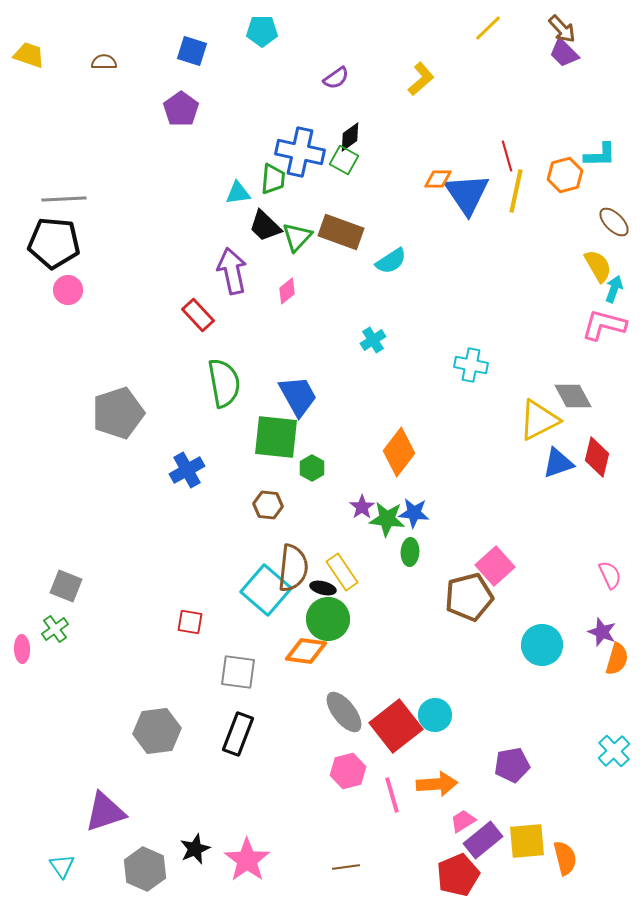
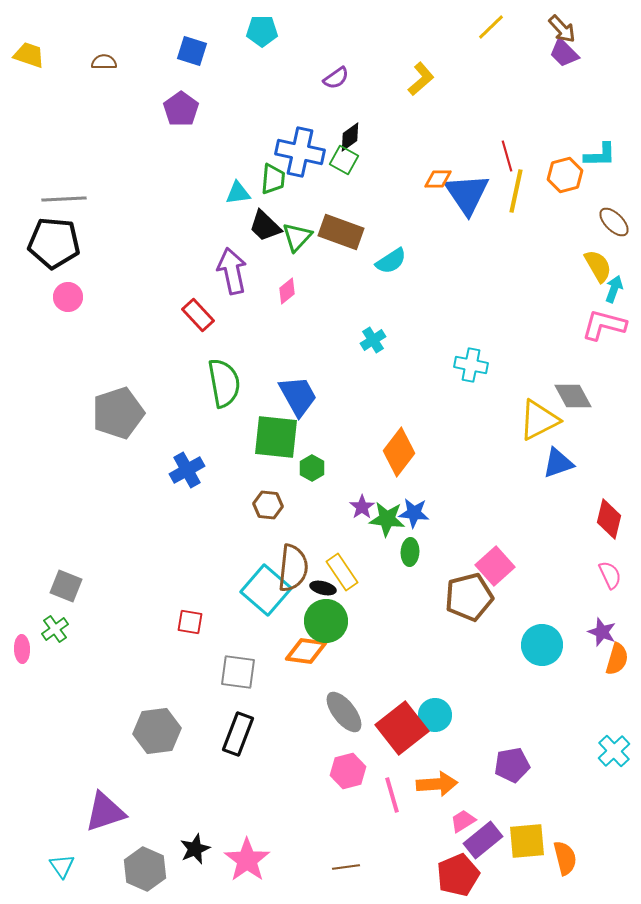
yellow line at (488, 28): moved 3 px right, 1 px up
pink circle at (68, 290): moved 7 px down
red diamond at (597, 457): moved 12 px right, 62 px down
green circle at (328, 619): moved 2 px left, 2 px down
red square at (396, 726): moved 6 px right, 2 px down
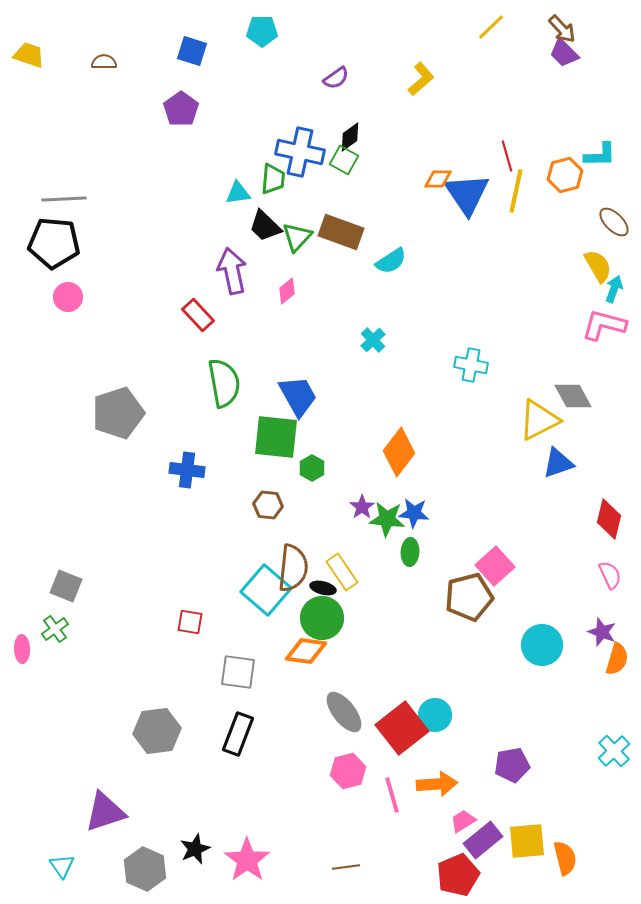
cyan cross at (373, 340): rotated 10 degrees counterclockwise
blue cross at (187, 470): rotated 36 degrees clockwise
green circle at (326, 621): moved 4 px left, 3 px up
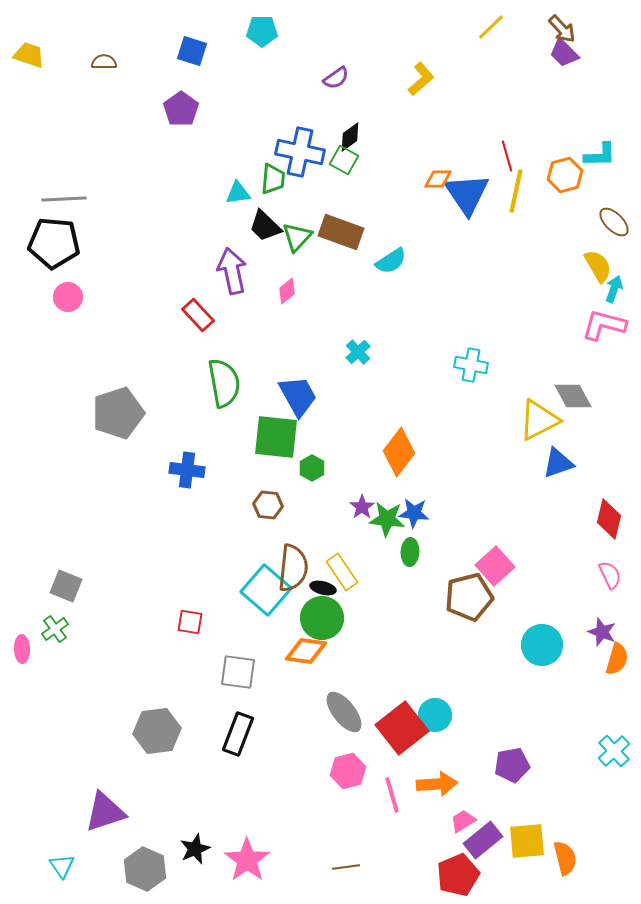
cyan cross at (373, 340): moved 15 px left, 12 px down
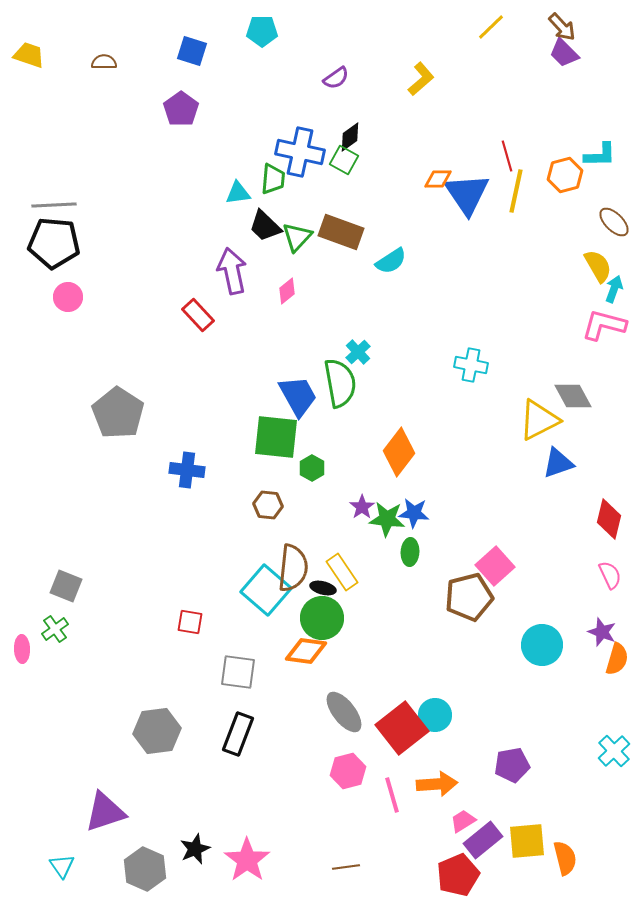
brown arrow at (562, 29): moved 2 px up
gray line at (64, 199): moved 10 px left, 6 px down
green semicircle at (224, 383): moved 116 px right
gray pentagon at (118, 413): rotated 21 degrees counterclockwise
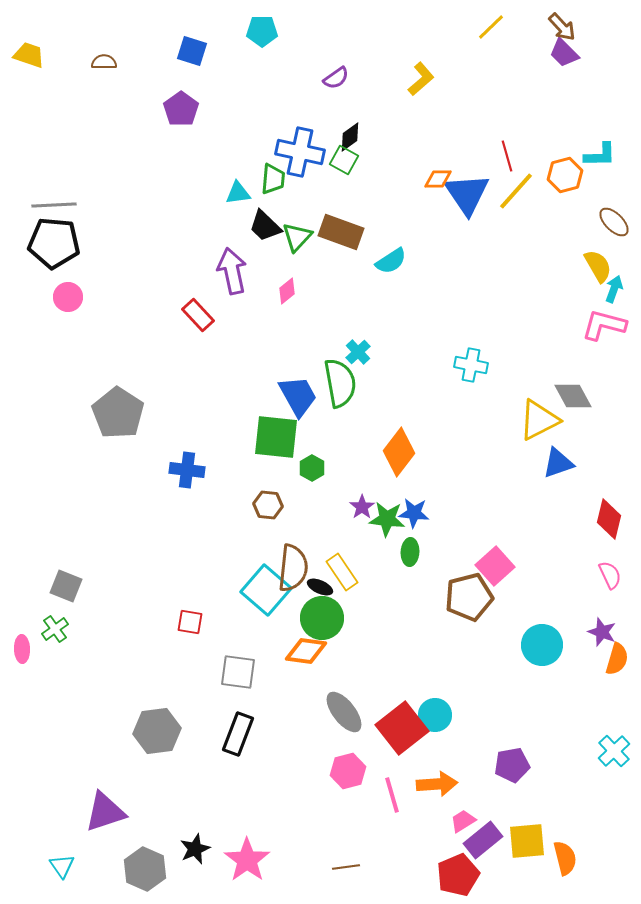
yellow line at (516, 191): rotated 30 degrees clockwise
black ellipse at (323, 588): moved 3 px left, 1 px up; rotated 10 degrees clockwise
